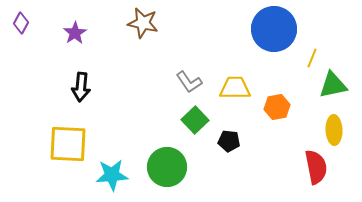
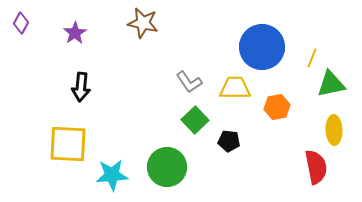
blue circle: moved 12 px left, 18 px down
green triangle: moved 2 px left, 1 px up
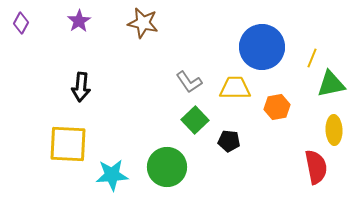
purple star: moved 4 px right, 12 px up
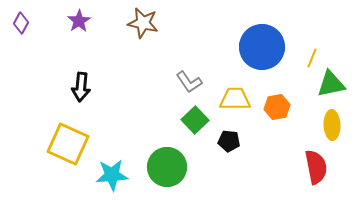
yellow trapezoid: moved 11 px down
yellow ellipse: moved 2 px left, 5 px up
yellow square: rotated 21 degrees clockwise
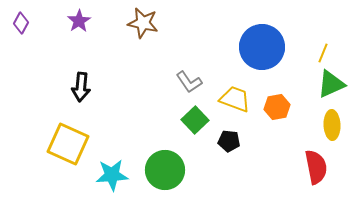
yellow line: moved 11 px right, 5 px up
green triangle: rotated 12 degrees counterclockwise
yellow trapezoid: rotated 20 degrees clockwise
green circle: moved 2 px left, 3 px down
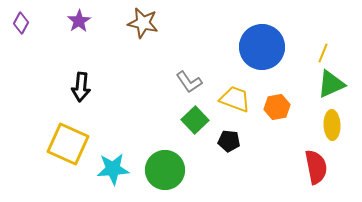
cyan star: moved 1 px right, 6 px up
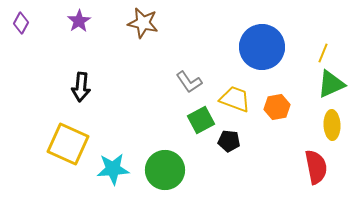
green square: moved 6 px right; rotated 16 degrees clockwise
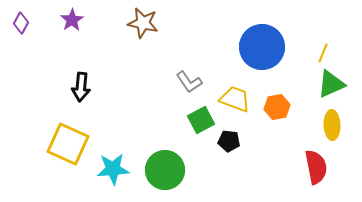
purple star: moved 7 px left, 1 px up
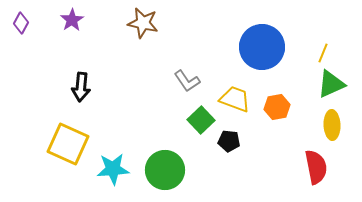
gray L-shape: moved 2 px left, 1 px up
green square: rotated 16 degrees counterclockwise
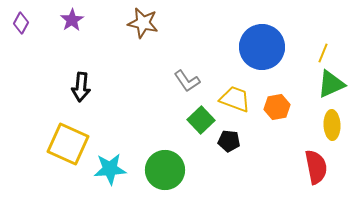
cyan star: moved 3 px left
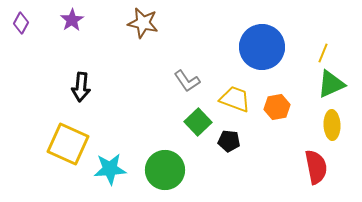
green square: moved 3 px left, 2 px down
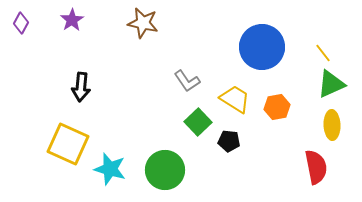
yellow line: rotated 60 degrees counterclockwise
yellow trapezoid: rotated 12 degrees clockwise
cyan star: rotated 20 degrees clockwise
